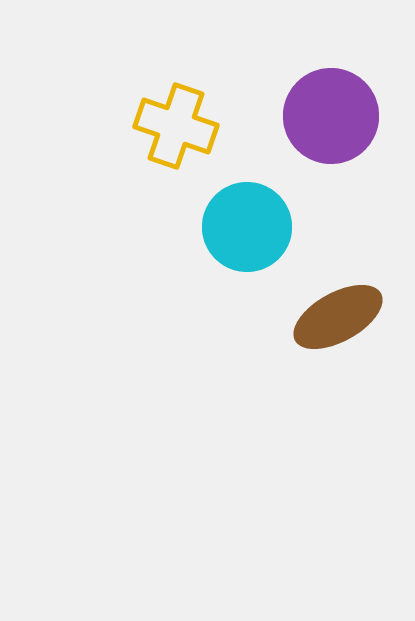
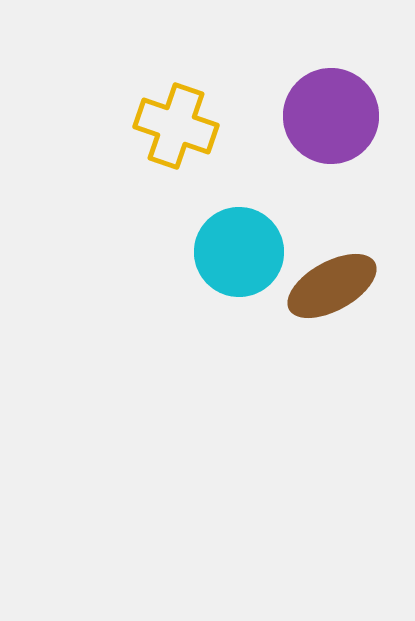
cyan circle: moved 8 px left, 25 px down
brown ellipse: moved 6 px left, 31 px up
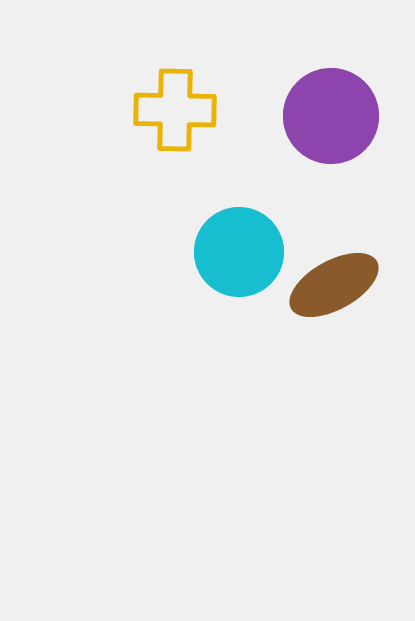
yellow cross: moved 1 px left, 16 px up; rotated 18 degrees counterclockwise
brown ellipse: moved 2 px right, 1 px up
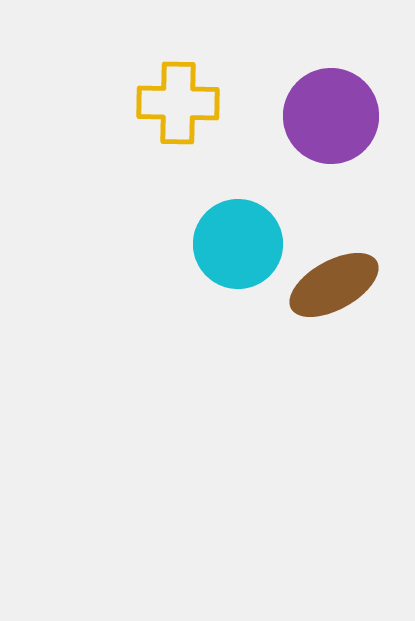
yellow cross: moved 3 px right, 7 px up
cyan circle: moved 1 px left, 8 px up
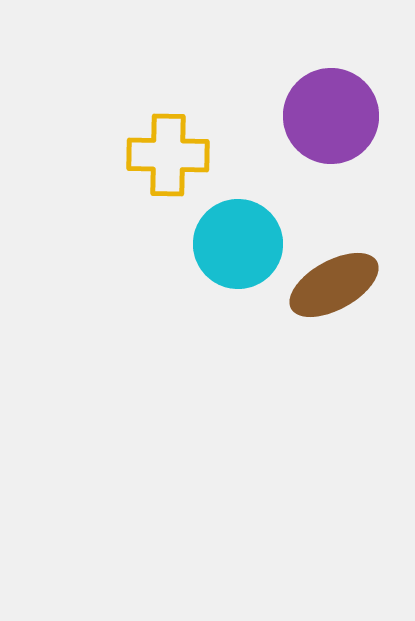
yellow cross: moved 10 px left, 52 px down
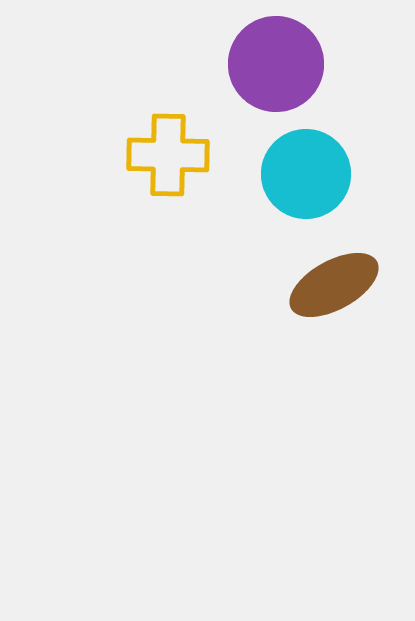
purple circle: moved 55 px left, 52 px up
cyan circle: moved 68 px right, 70 px up
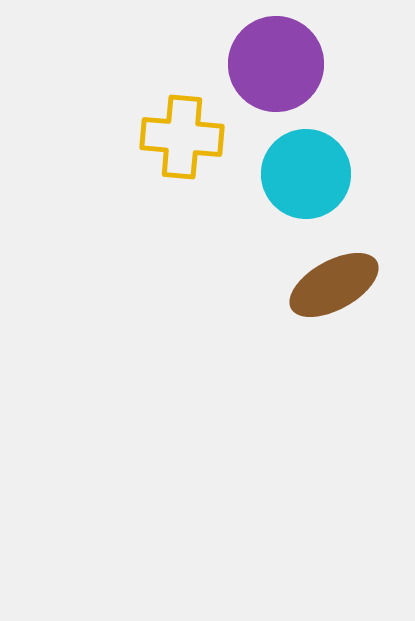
yellow cross: moved 14 px right, 18 px up; rotated 4 degrees clockwise
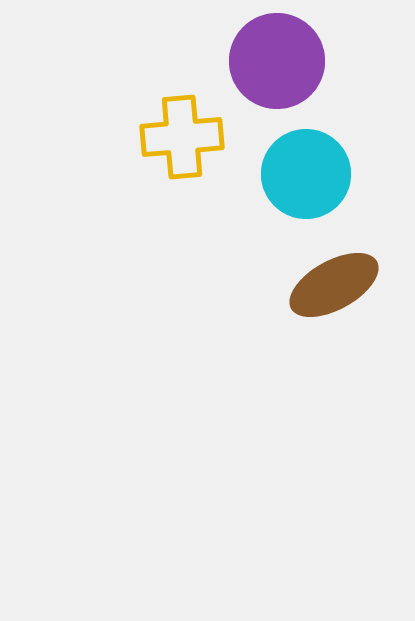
purple circle: moved 1 px right, 3 px up
yellow cross: rotated 10 degrees counterclockwise
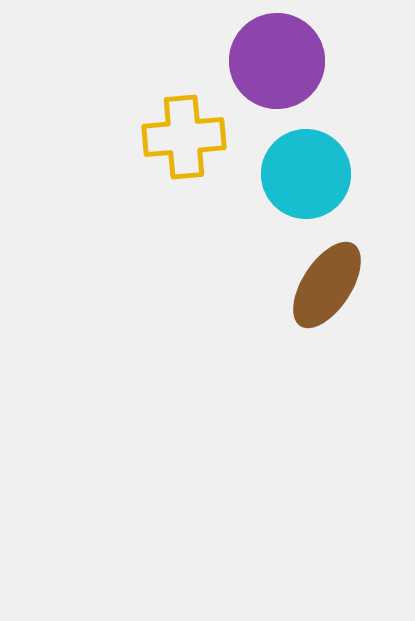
yellow cross: moved 2 px right
brown ellipse: moved 7 px left; rotated 28 degrees counterclockwise
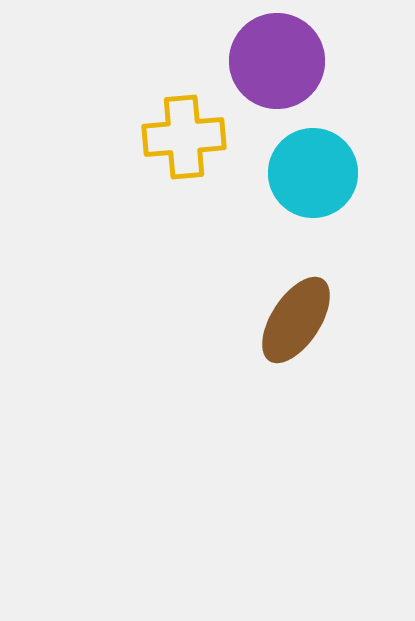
cyan circle: moved 7 px right, 1 px up
brown ellipse: moved 31 px left, 35 px down
